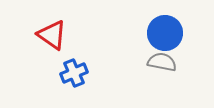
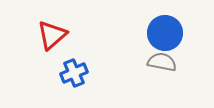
red triangle: rotated 44 degrees clockwise
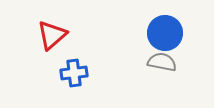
blue cross: rotated 16 degrees clockwise
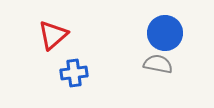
red triangle: moved 1 px right
gray semicircle: moved 4 px left, 2 px down
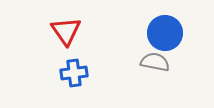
red triangle: moved 13 px right, 4 px up; rotated 24 degrees counterclockwise
gray semicircle: moved 3 px left, 2 px up
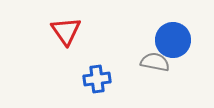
blue circle: moved 8 px right, 7 px down
blue cross: moved 23 px right, 6 px down
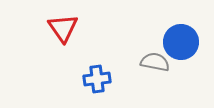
red triangle: moved 3 px left, 3 px up
blue circle: moved 8 px right, 2 px down
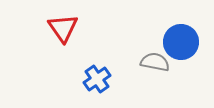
blue cross: rotated 28 degrees counterclockwise
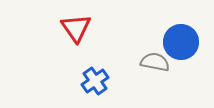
red triangle: moved 13 px right
blue cross: moved 2 px left, 2 px down
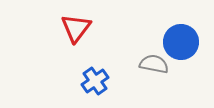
red triangle: rotated 12 degrees clockwise
gray semicircle: moved 1 px left, 2 px down
